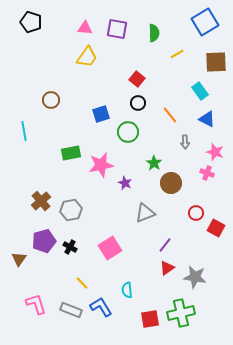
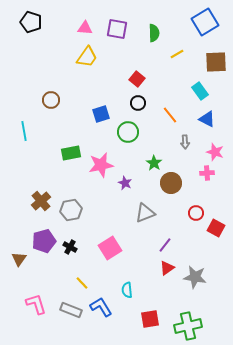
pink cross at (207, 173): rotated 24 degrees counterclockwise
green cross at (181, 313): moved 7 px right, 13 px down
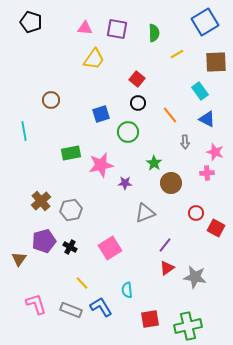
yellow trapezoid at (87, 57): moved 7 px right, 2 px down
purple star at (125, 183): rotated 24 degrees counterclockwise
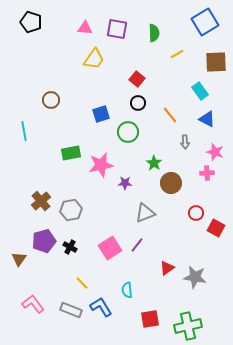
purple line at (165, 245): moved 28 px left
pink L-shape at (36, 304): moved 3 px left; rotated 20 degrees counterclockwise
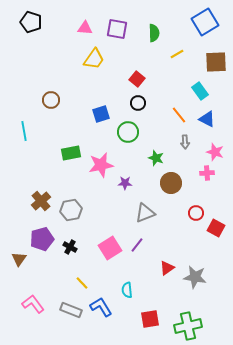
orange line at (170, 115): moved 9 px right
green star at (154, 163): moved 2 px right, 5 px up; rotated 14 degrees counterclockwise
purple pentagon at (44, 241): moved 2 px left, 2 px up
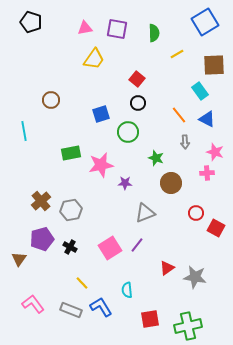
pink triangle at (85, 28): rotated 14 degrees counterclockwise
brown square at (216, 62): moved 2 px left, 3 px down
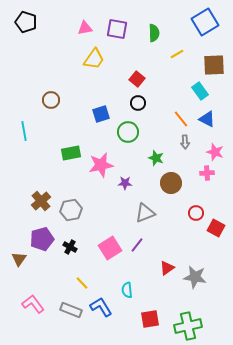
black pentagon at (31, 22): moved 5 px left
orange line at (179, 115): moved 2 px right, 4 px down
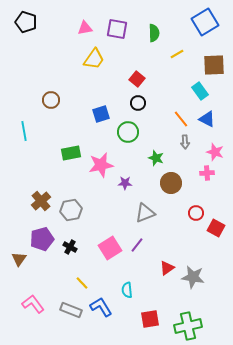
gray star at (195, 277): moved 2 px left
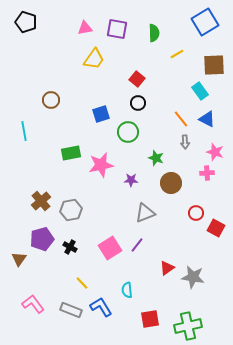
purple star at (125, 183): moved 6 px right, 3 px up
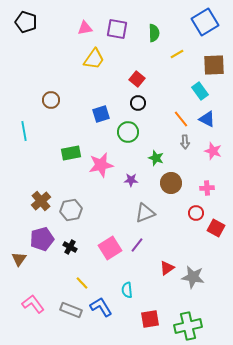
pink star at (215, 152): moved 2 px left, 1 px up
pink cross at (207, 173): moved 15 px down
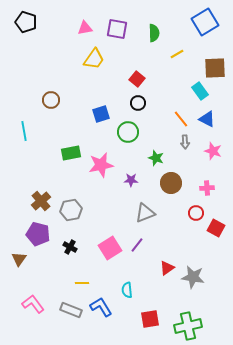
brown square at (214, 65): moved 1 px right, 3 px down
purple pentagon at (42, 239): moved 4 px left, 5 px up; rotated 30 degrees clockwise
yellow line at (82, 283): rotated 48 degrees counterclockwise
